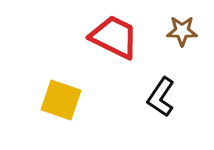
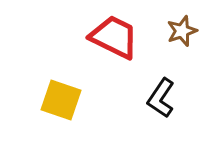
brown star: rotated 20 degrees counterclockwise
black L-shape: moved 1 px down
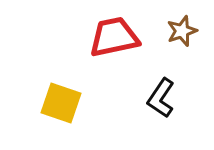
red trapezoid: rotated 38 degrees counterclockwise
yellow square: moved 3 px down
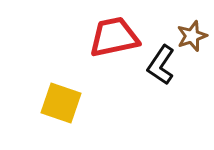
brown star: moved 10 px right, 5 px down
black L-shape: moved 33 px up
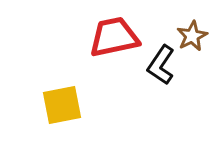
brown star: rotated 8 degrees counterclockwise
yellow square: moved 1 px right, 2 px down; rotated 30 degrees counterclockwise
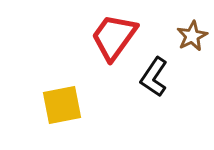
red trapezoid: rotated 42 degrees counterclockwise
black L-shape: moved 7 px left, 12 px down
